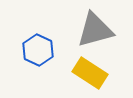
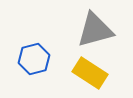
blue hexagon: moved 4 px left, 9 px down; rotated 20 degrees clockwise
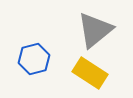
gray triangle: rotated 24 degrees counterclockwise
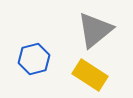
yellow rectangle: moved 2 px down
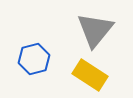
gray triangle: rotated 12 degrees counterclockwise
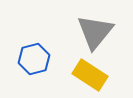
gray triangle: moved 2 px down
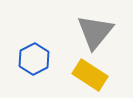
blue hexagon: rotated 12 degrees counterclockwise
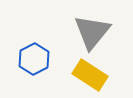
gray triangle: moved 3 px left
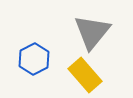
yellow rectangle: moved 5 px left; rotated 16 degrees clockwise
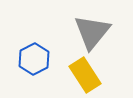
yellow rectangle: rotated 8 degrees clockwise
